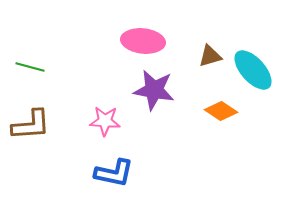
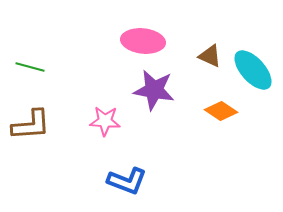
brown triangle: rotated 40 degrees clockwise
blue L-shape: moved 13 px right, 8 px down; rotated 9 degrees clockwise
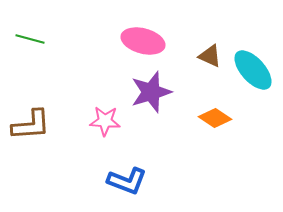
pink ellipse: rotated 9 degrees clockwise
green line: moved 28 px up
purple star: moved 3 px left, 2 px down; rotated 27 degrees counterclockwise
orange diamond: moved 6 px left, 7 px down
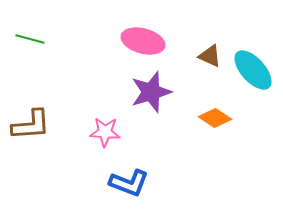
pink star: moved 11 px down
blue L-shape: moved 2 px right, 2 px down
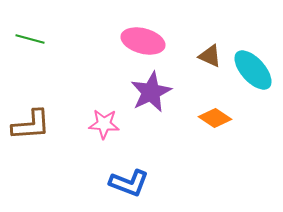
purple star: rotated 9 degrees counterclockwise
pink star: moved 1 px left, 8 px up
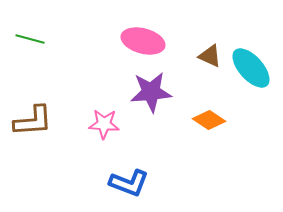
cyan ellipse: moved 2 px left, 2 px up
purple star: rotated 21 degrees clockwise
orange diamond: moved 6 px left, 2 px down
brown L-shape: moved 2 px right, 4 px up
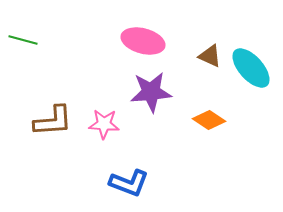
green line: moved 7 px left, 1 px down
brown L-shape: moved 20 px right
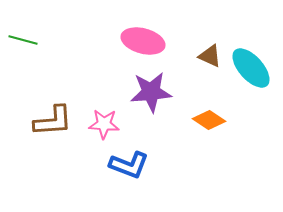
blue L-shape: moved 18 px up
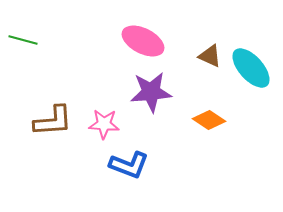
pink ellipse: rotated 12 degrees clockwise
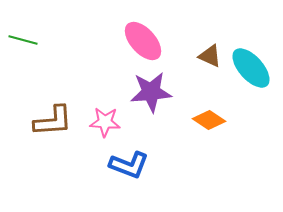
pink ellipse: rotated 21 degrees clockwise
pink star: moved 1 px right, 2 px up
